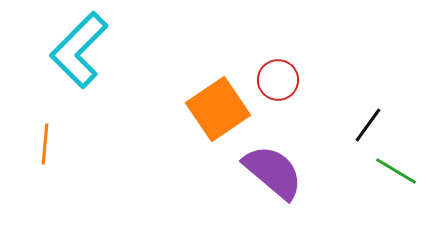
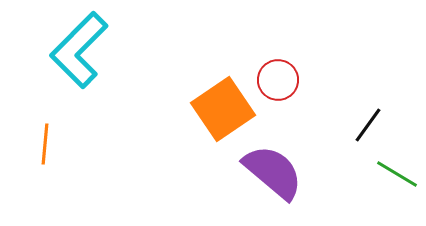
orange square: moved 5 px right
green line: moved 1 px right, 3 px down
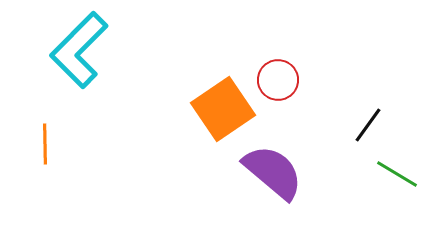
orange line: rotated 6 degrees counterclockwise
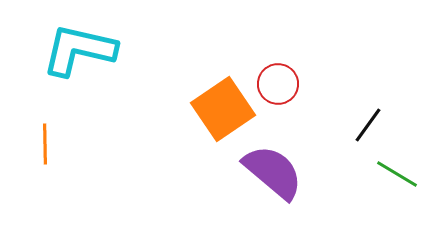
cyan L-shape: rotated 58 degrees clockwise
red circle: moved 4 px down
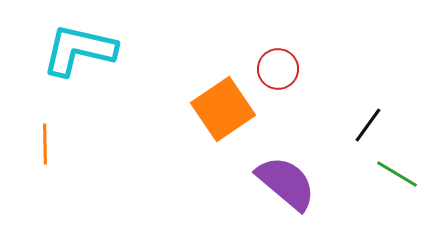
red circle: moved 15 px up
purple semicircle: moved 13 px right, 11 px down
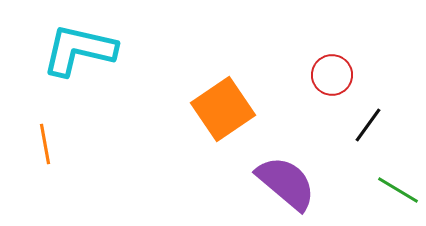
red circle: moved 54 px right, 6 px down
orange line: rotated 9 degrees counterclockwise
green line: moved 1 px right, 16 px down
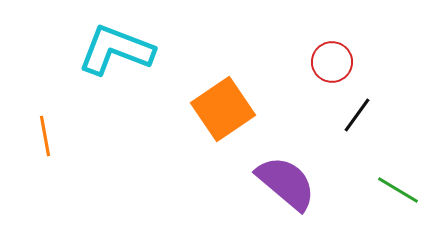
cyan L-shape: moved 37 px right; rotated 8 degrees clockwise
red circle: moved 13 px up
black line: moved 11 px left, 10 px up
orange line: moved 8 px up
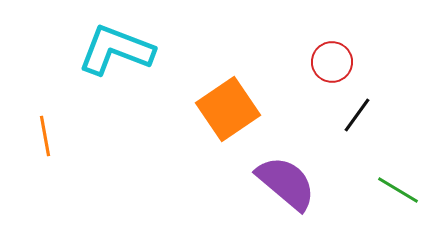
orange square: moved 5 px right
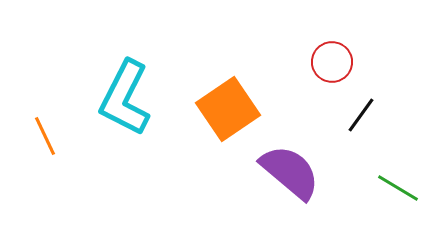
cyan L-shape: moved 9 px right, 48 px down; rotated 84 degrees counterclockwise
black line: moved 4 px right
orange line: rotated 15 degrees counterclockwise
purple semicircle: moved 4 px right, 11 px up
green line: moved 2 px up
